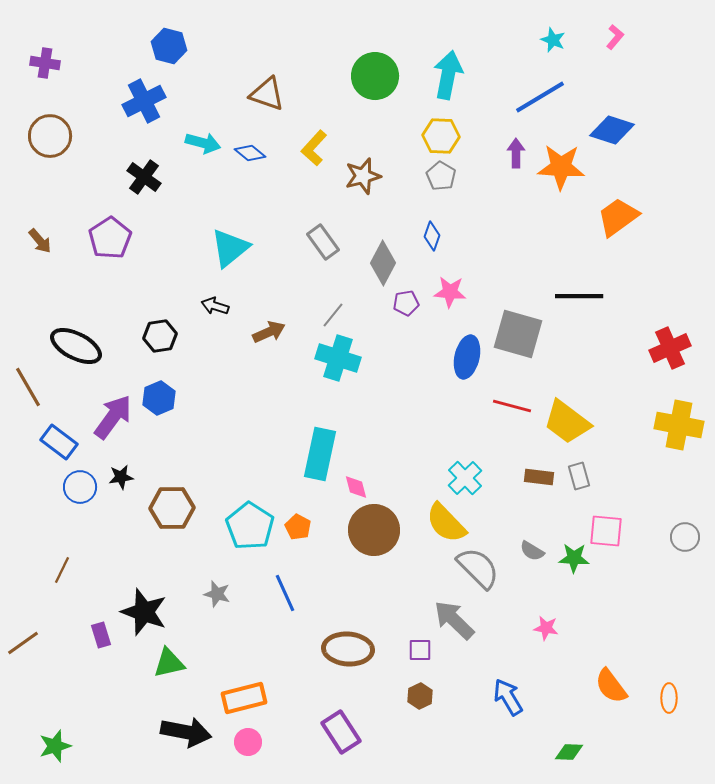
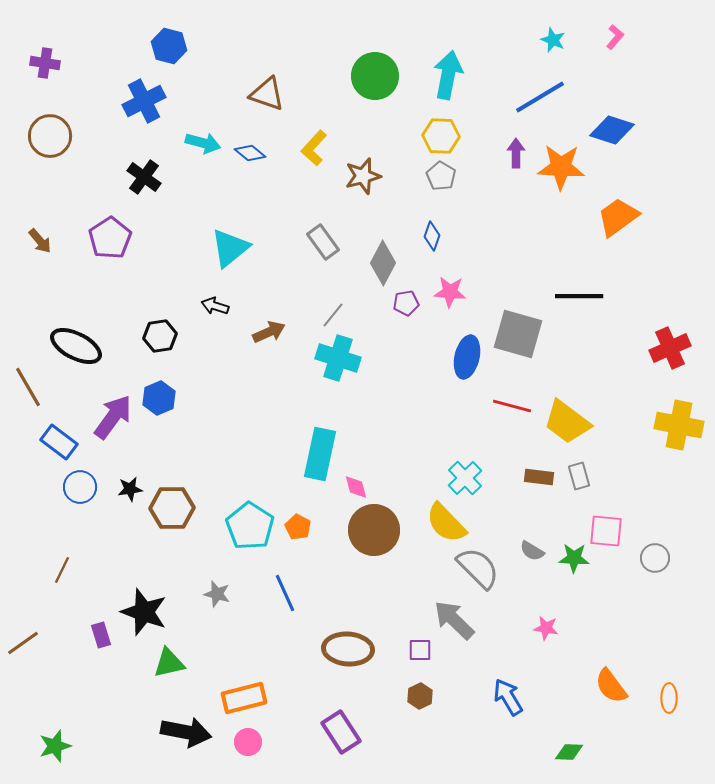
black star at (121, 477): moved 9 px right, 12 px down
gray circle at (685, 537): moved 30 px left, 21 px down
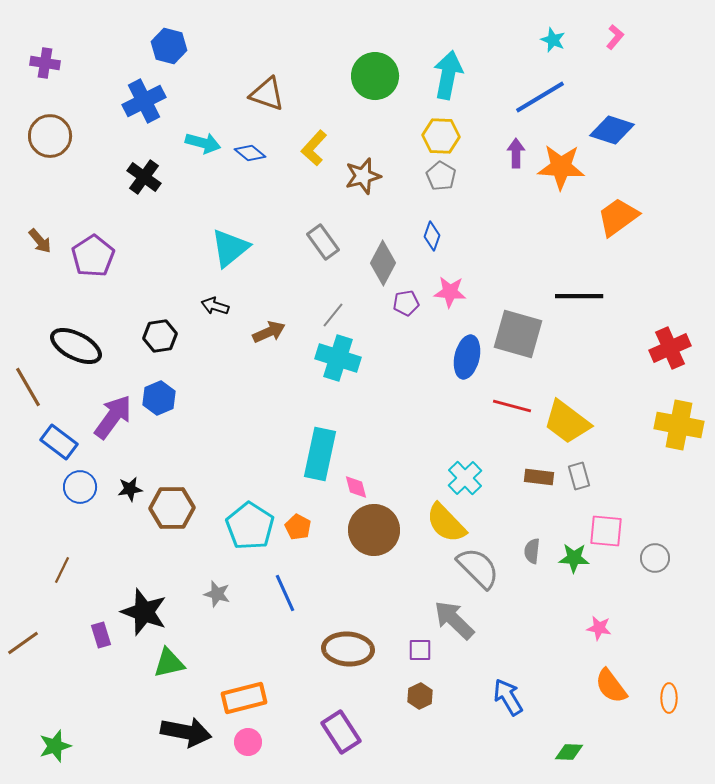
purple pentagon at (110, 238): moved 17 px left, 18 px down
gray semicircle at (532, 551): rotated 65 degrees clockwise
pink star at (546, 628): moved 53 px right
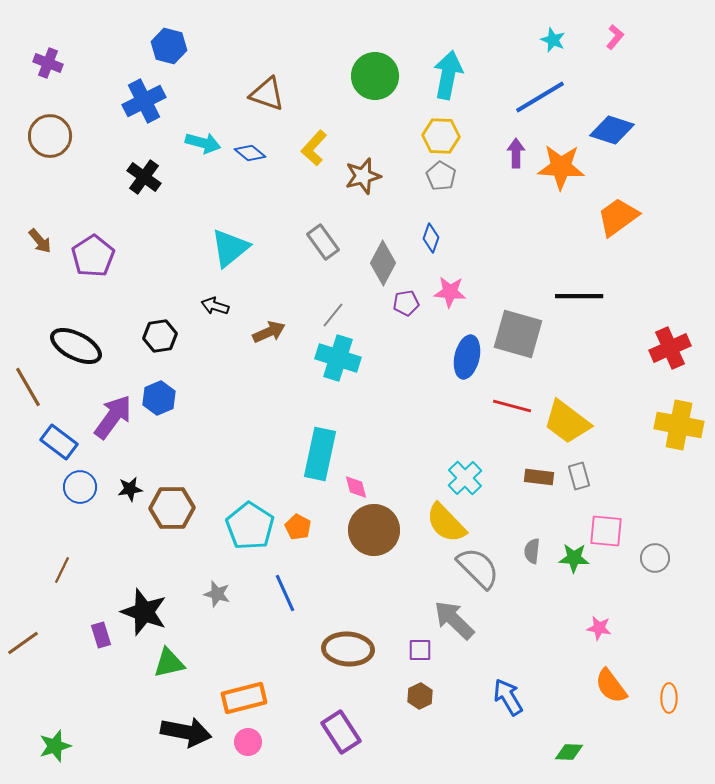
purple cross at (45, 63): moved 3 px right; rotated 12 degrees clockwise
blue diamond at (432, 236): moved 1 px left, 2 px down
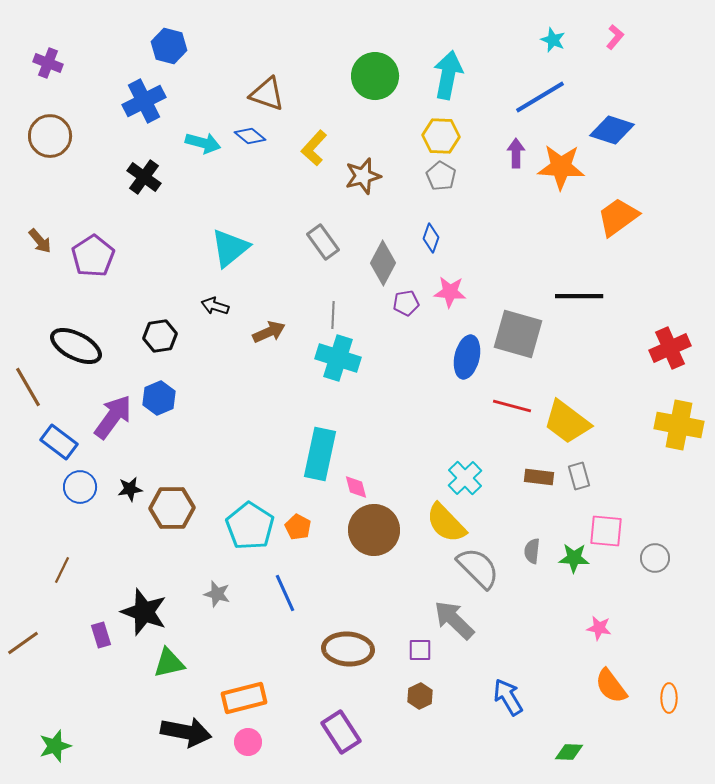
blue diamond at (250, 153): moved 17 px up
gray line at (333, 315): rotated 36 degrees counterclockwise
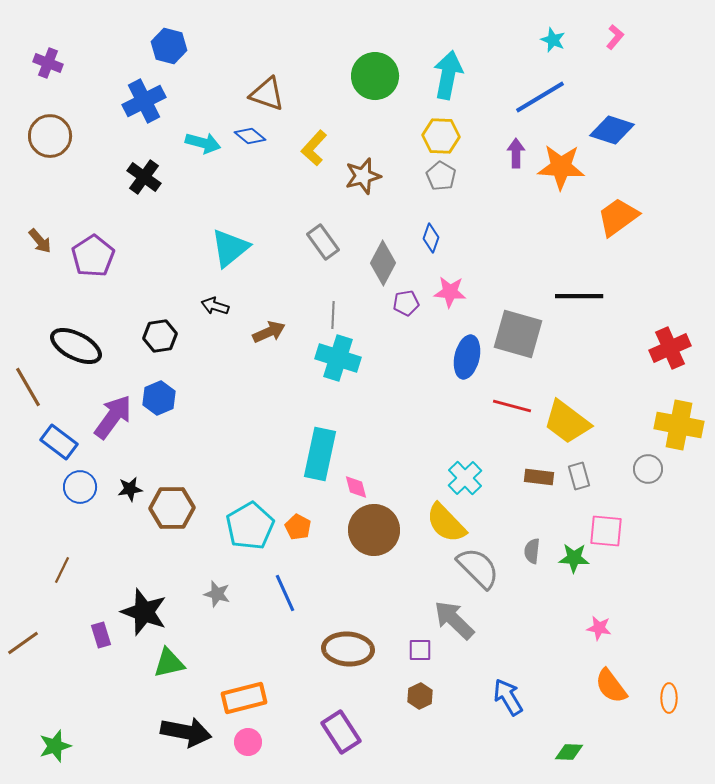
cyan pentagon at (250, 526): rotated 9 degrees clockwise
gray circle at (655, 558): moved 7 px left, 89 px up
